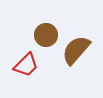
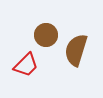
brown semicircle: rotated 24 degrees counterclockwise
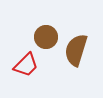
brown circle: moved 2 px down
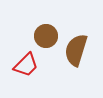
brown circle: moved 1 px up
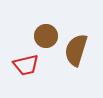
red trapezoid: rotated 32 degrees clockwise
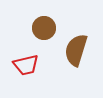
brown circle: moved 2 px left, 8 px up
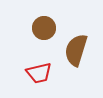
red trapezoid: moved 13 px right, 8 px down
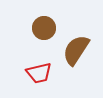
brown semicircle: rotated 16 degrees clockwise
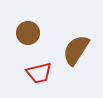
brown circle: moved 16 px left, 5 px down
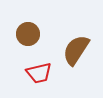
brown circle: moved 1 px down
